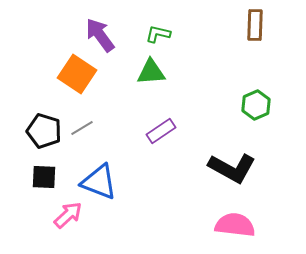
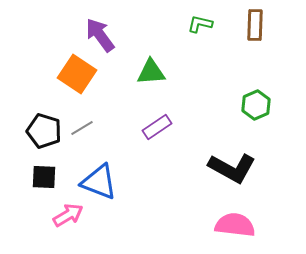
green L-shape: moved 42 px right, 10 px up
purple rectangle: moved 4 px left, 4 px up
pink arrow: rotated 12 degrees clockwise
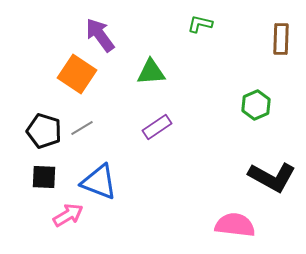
brown rectangle: moved 26 px right, 14 px down
black L-shape: moved 40 px right, 9 px down
